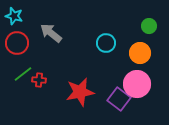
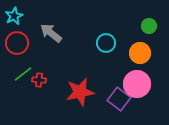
cyan star: rotated 30 degrees clockwise
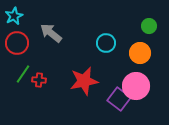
green line: rotated 18 degrees counterclockwise
pink circle: moved 1 px left, 2 px down
red star: moved 4 px right, 11 px up
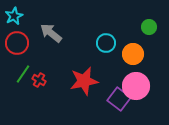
green circle: moved 1 px down
orange circle: moved 7 px left, 1 px down
red cross: rotated 24 degrees clockwise
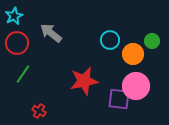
green circle: moved 3 px right, 14 px down
cyan circle: moved 4 px right, 3 px up
red cross: moved 31 px down
purple square: rotated 30 degrees counterclockwise
